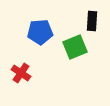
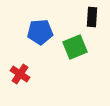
black rectangle: moved 4 px up
red cross: moved 1 px left, 1 px down
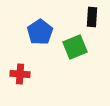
blue pentagon: rotated 30 degrees counterclockwise
red cross: rotated 30 degrees counterclockwise
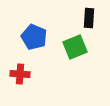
black rectangle: moved 3 px left, 1 px down
blue pentagon: moved 6 px left, 5 px down; rotated 15 degrees counterclockwise
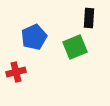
blue pentagon: rotated 25 degrees clockwise
red cross: moved 4 px left, 2 px up; rotated 18 degrees counterclockwise
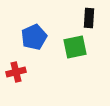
green square: rotated 10 degrees clockwise
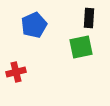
blue pentagon: moved 12 px up
green square: moved 6 px right
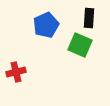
blue pentagon: moved 12 px right
green square: moved 1 px left, 2 px up; rotated 35 degrees clockwise
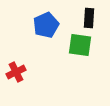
green square: rotated 15 degrees counterclockwise
red cross: rotated 12 degrees counterclockwise
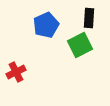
green square: rotated 35 degrees counterclockwise
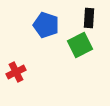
blue pentagon: rotated 30 degrees counterclockwise
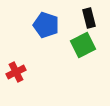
black rectangle: rotated 18 degrees counterclockwise
green square: moved 3 px right
